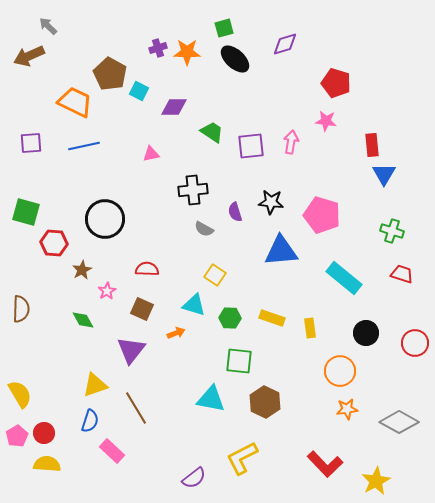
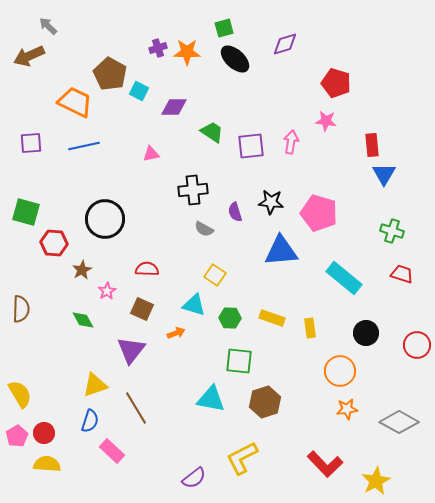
pink pentagon at (322, 215): moved 3 px left, 2 px up
red circle at (415, 343): moved 2 px right, 2 px down
brown hexagon at (265, 402): rotated 16 degrees clockwise
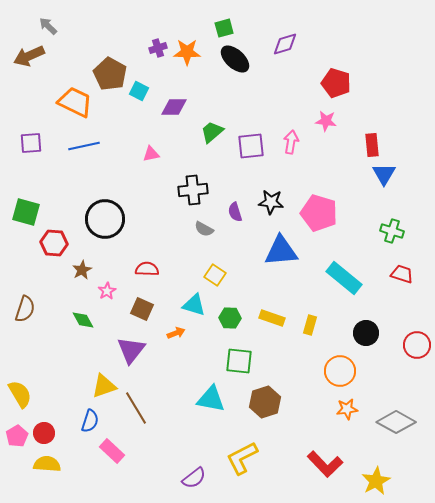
green trapezoid at (212, 132): rotated 75 degrees counterclockwise
brown semicircle at (21, 309): moved 4 px right; rotated 16 degrees clockwise
yellow rectangle at (310, 328): moved 3 px up; rotated 24 degrees clockwise
yellow triangle at (95, 385): moved 9 px right, 1 px down
gray diamond at (399, 422): moved 3 px left
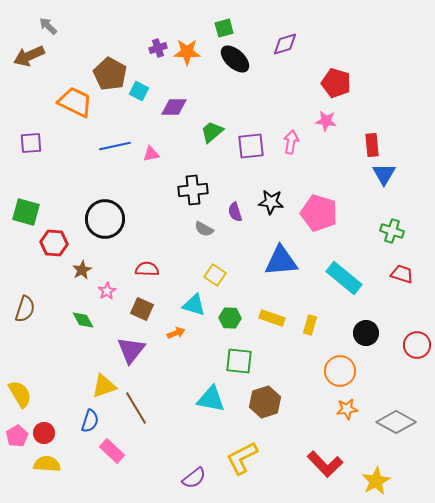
blue line at (84, 146): moved 31 px right
blue triangle at (281, 251): moved 10 px down
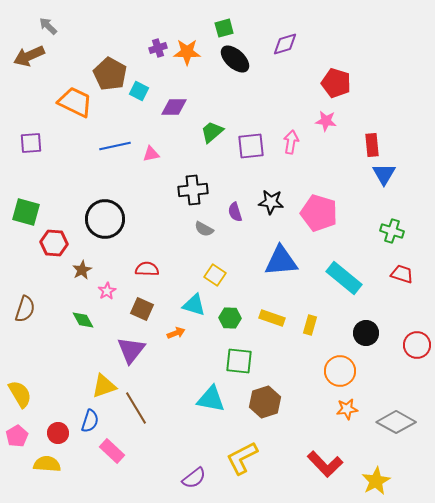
red circle at (44, 433): moved 14 px right
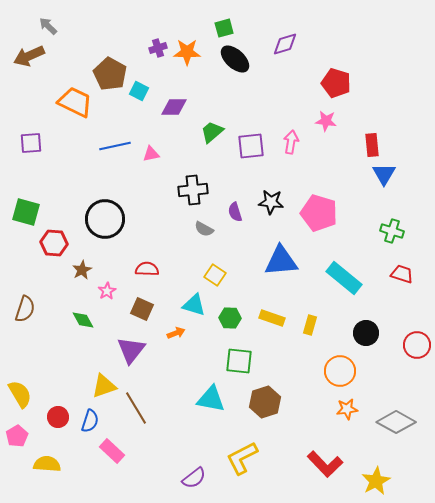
red circle at (58, 433): moved 16 px up
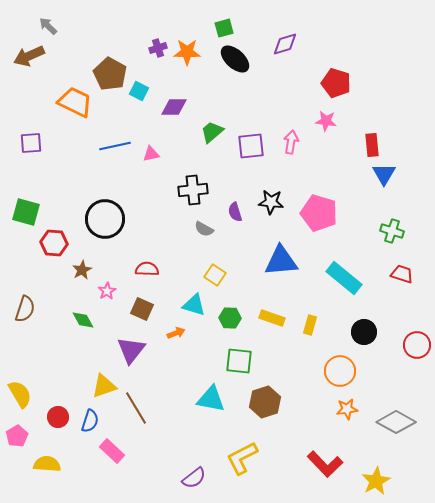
black circle at (366, 333): moved 2 px left, 1 px up
